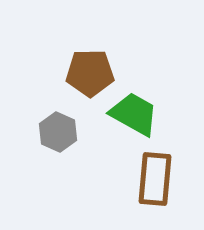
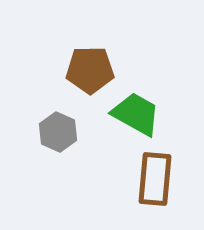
brown pentagon: moved 3 px up
green trapezoid: moved 2 px right
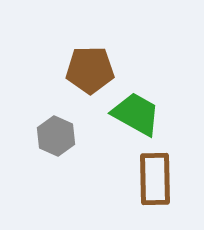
gray hexagon: moved 2 px left, 4 px down
brown rectangle: rotated 6 degrees counterclockwise
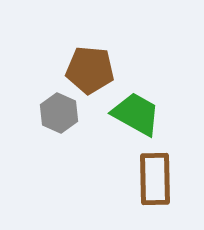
brown pentagon: rotated 6 degrees clockwise
gray hexagon: moved 3 px right, 23 px up
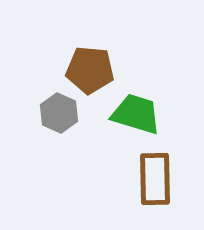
green trapezoid: rotated 12 degrees counterclockwise
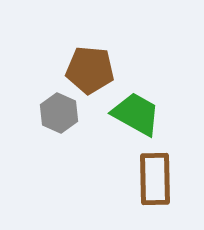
green trapezoid: rotated 12 degrees clockwise
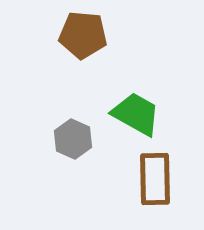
brown pentagon: moved 7 px left, 35 px up
gray hexagon: moved 14 px right, 26 px down
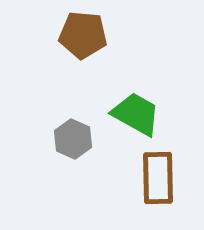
brown rectangle: moved 3 px right, 1 px up
